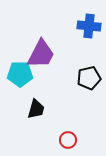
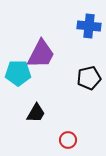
cyan pentagon: moved 2 px left, 1 px up
black trapezoid: moved 4 px down; rotated 15 degrees clockwise
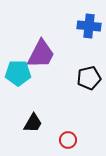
black trapezoid: moved 3 px left, 10 px down
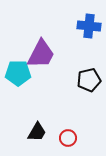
black pentagon: moved 2 px down
black trapezoid: moved 4 px right, 9 px down
red circle: moved 2 px up
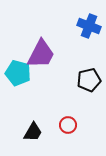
blue cross: rotated 15 degrees clockwise
cyan pentagon: rotated 15 degrees clockwise
black trapezoid: moved 4 px left
red circle: moved 13 px up
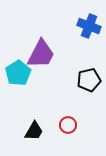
cyan pentagon: rotated 25 degrees clockwise
black trapezoid: moved 1 px right, 1 px up
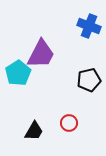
red circle: moved 1 px right, 2 px up
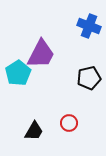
black pentagon: moved 2 px up
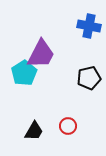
blue cross: rotated 10 degrees counterclockwise
cyan pentagon: moved 6 px right
red circle: moved 1 px left, 3 px down
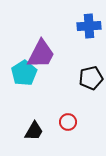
blue cross: rotated 15 degrees counterclockwise
black pentagon: moved 2 px right
red circle: moved 4 px up
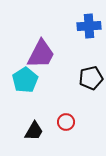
cyan pentagon: moved 1 px right, 7 px down
red circle: moved 2 px left
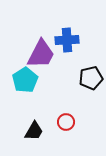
blue cross: moved 22 px left, 14 px down
